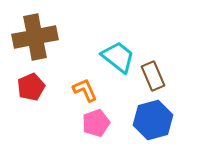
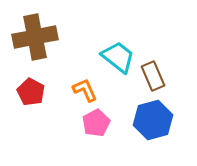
red pentagon: moved 5 px down; rotated 20 degrees counterclockwise
pink pentagon: rotated 8 degrees counterclockwise
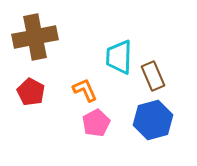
cyan trapezoid: moved 1 px right; rotated 126 degrees counterclockwise
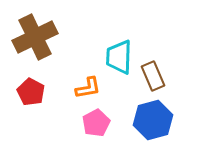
brown cross: rotated 15 degrees counterclockwise
orange L-shape: moved 3 px right, 2 px up; rotated 104 degrees clockwise
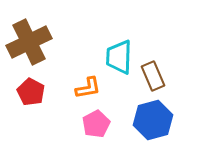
brown cross: moved 6 px left, 5 px down
pink pentagon: moved 1 px down
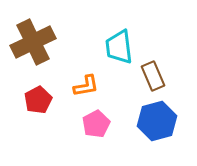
brown cross: moved 4 px right
cyan trapezoid: moved 10 px up; rotated 9 degrees counterclockwise
orange L-shape: moved 2 px left, 2 px up
red pentagon: moved 7 px right, 8 px down; rotated 16 degrees clockwise
blue hexagon: moved 4 px right, 1 px down
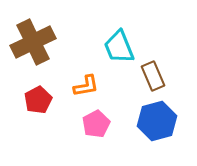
cyan trapezoid: rotated 15 degrees counterclockwise
